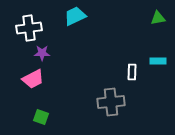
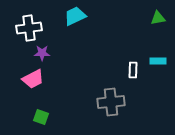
white rectangle: moved 1 px right, 2 px up
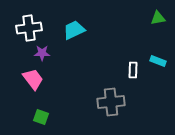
cyan trapezoid: moved 1 px left, 14 px down
cyan rectangle: rotated 21 degrees clockwise
pink trapezoid: rotated 100 degrees counterclockwise
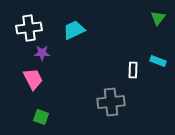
green triangle: rotated 42 degrees counterclockwise
pink trapezoid: rotated 10 degrees clockwise
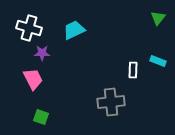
white cross: rotated 25 degrees clockwise
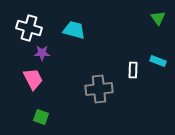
green triangle: rotated 14 degrees counterclockwise
cyan trapezoid: rotated 40 degrees clockwise
gray cross: moved 12 px left, 13 px up
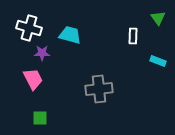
cyan trapezoid: moved 4 px left, 5 px down
white rectangle: moved 34 px up
green square: moved 1 px left, 1 px down; rotated 21 degrees counterclockwise
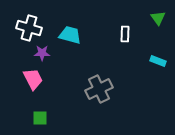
white rectangle: moved 8 px left, 2 px up
gray cross: rotated 20 degrees counterclockwise
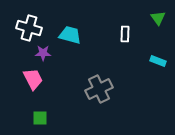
purple star: moved 1 px right
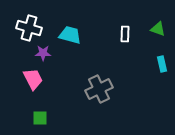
green triangle: moved 11 px down; rotated 35 degrees counterclockwise
cyan rectangle: moved 4 px right, 3 px down; rotated 56 degrees clockwise
